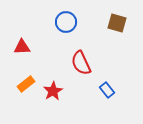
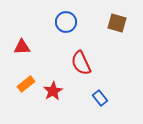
blue rectangle: moved 7 px left, 8 px down
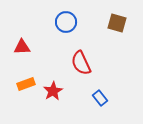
orange rectangle: rotated 18 degrees clockwise
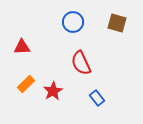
blue circle: moved 7 px right
orange rectangle: rotated 24 degrees counterclockwise
blue rectangle: moved 3 px left
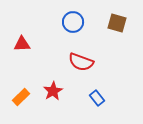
red triangle: moved 3 px up
red semicircle: moved 1 px up; rotated 45 degrees counterclockwise
orange rectangle: moved 5 px left, 13 px down
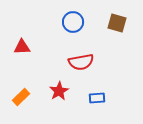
red triangle: moved 3 px down
red semicircle: rotated 30 degrees counterclockwise
red star: moved 6 px right
blue rectangle: rotated 56 degrees counterclockwise
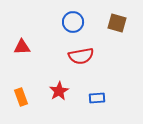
red semicircle: moved 6 px up
orange rectangle: rotated 66 degrees counterclockwise
